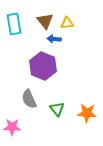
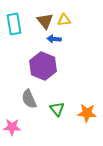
yellow triangle: moved 3 px left, 3 px up
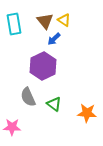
yellow triangle: rotated 40 degrees clockwise
blue arrow: rotated 48 degrees counterclockwise
purple hexagon: rotated 12 degrees clockwise
gray semicircle: moved 1 px left, 2 px up
green triangle: moved 3 px left, 5 px up; rotated 14 degrees counterclockwise
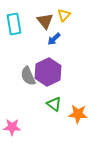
yellow triangle: moved 5 px up; rotated 40 degrees clockwise
purple hexagon: moved 5 px right, 6 px down
gray semicircle: moved 21 px up
orange star: moved 9 px left, 1 px down
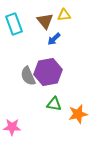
yellow triangle: rotated 40 degrees clockwise
cyan rectangle: rotated 10 degrees counterclockwise
purple hexagon: rotated 16 degrees clockwise
green triangle: rotated 28 degrees counterclockwise
orange star: rotated 18 degrees counterclockwise
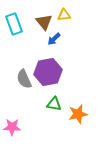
brown triangle: moved 1 px left, 1 px down
gray semicircle: moved 4 px left, 3 px down
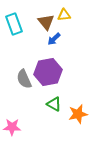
brown triangle: moved 2 px right
green triangle: rotated 21 degrees clockwise
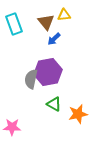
gray semicircle: moved 7 px right; rotated 36 degrees clockwise
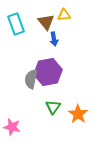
cyan rectangle: moved 2 px right
blue arrow: rotated 56 degrees counterclockwise
green triangle: moved 1 px left, 3 px down; rotated 35 degrees clockwise
orange star: rotated 24 degrees counterclockwise
pink star: rotated 12 degrees clockwise
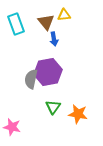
orange star: rotated 24 degrees counterclockwise
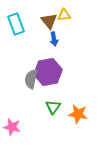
brown triangle: moved 3 px right, 1 px up
